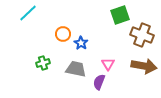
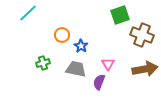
orange circle: moved 1 px left, 1 px down
blue star: moved 3 px down
brown arrow: moved 1 px right, 3 px down; rotated 20 degrees counterclockwise
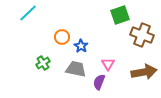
orange circle: moved 2 px down
green cross: rotated 16 degrees counterclockwise
brown arrow: moved 1 px left, 3 px down
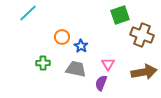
green cross: rotated 32 degrees clockwise
purple semicircle: moved 2 px right, 1 px down
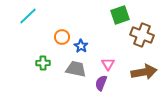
cyan line: moved 3 px down
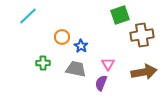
brown cross: rotated 30 degrees counterclockwise
